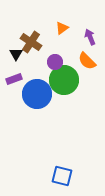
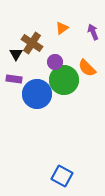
purple arrow: moved 3 px right, 5 px up
brown cross: moved 1 px right, 1 px down
orange semicircle: moved 7 px down
purple rectangle: rotated 28 degrees clockwise
blue square: rotated 15 degrees clockwise
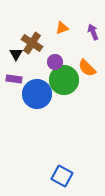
orange triangle: rotated 16 degrees clockwise
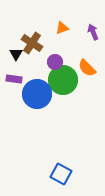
green circle: moved 1 px left
blue square: moved 1 px left, 2 px up
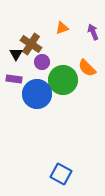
brown cross: moved 1 px left, 1 px down
purple circle: moved 13 px left
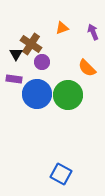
green circle: moved 5 px right, 15 px down
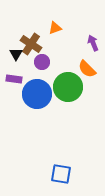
orange triangle: moved 7 px left
purple arrow: moved 11 px down
orange semicircle: moved 1 px down
green circle: moved 8 px up
blue square: rotated 20 degrees counterclockwise
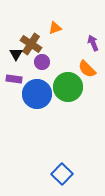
blue square: moved 1 px right; rotated 35 degrees clockwise
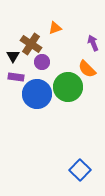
black triangle: moved 3 px left, 2 px down
purple rectangle: moved 2 px right, 2 px up
blue square: moved 18 px right, 4 px up
